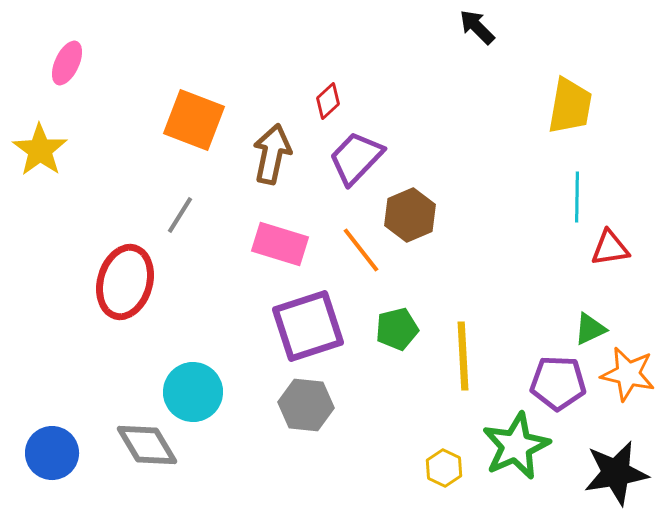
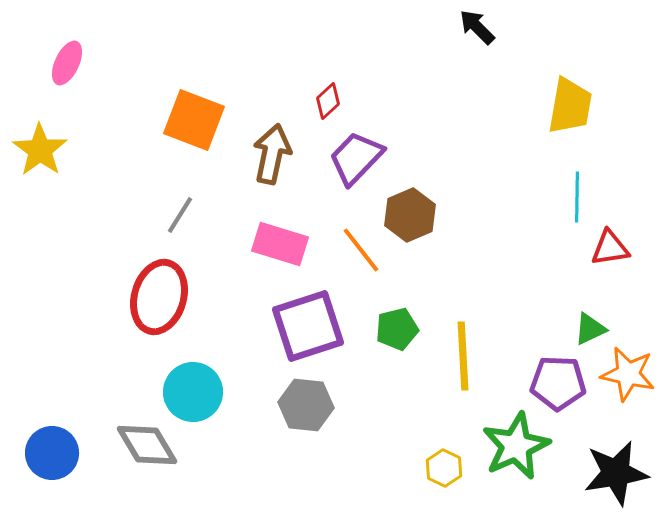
red ellipse: moved 34 px right, 15 px down
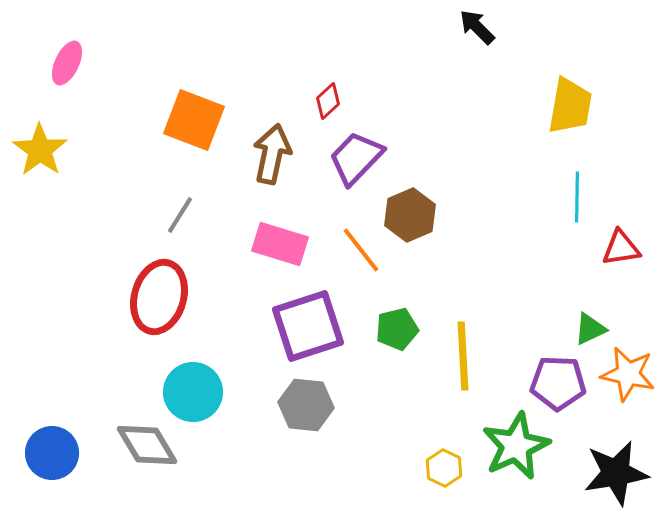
red triangle: moved 11 px right
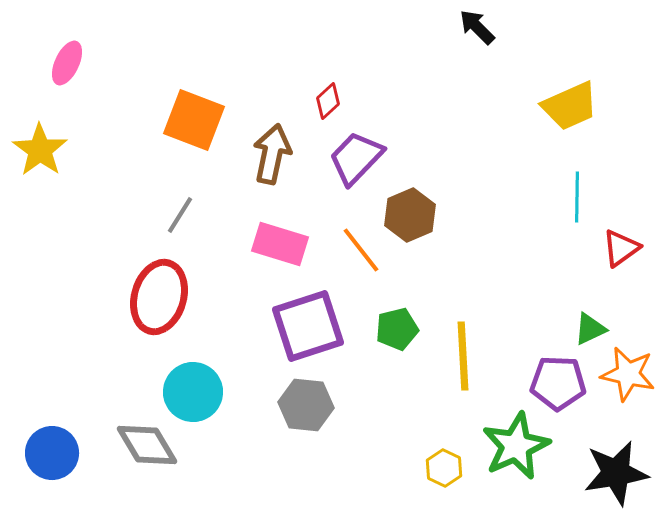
yellow trapezoid: rotated 56 degrees clockwise
red triangle: rotated 27 degrees counterclockwise
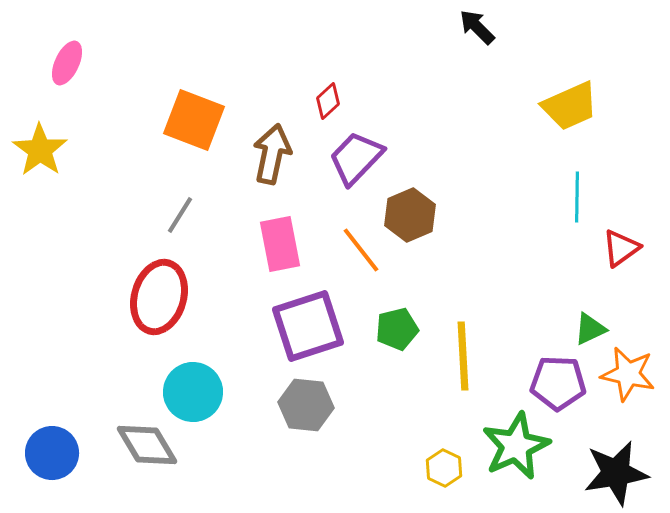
pink rectangle: rotated 62 degrees clockwise
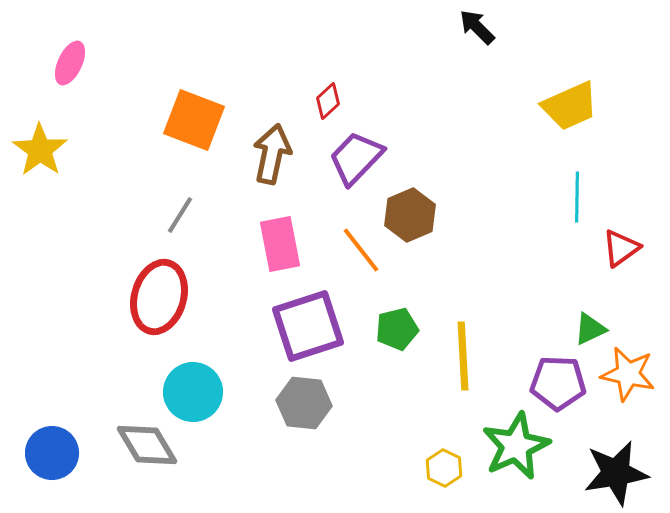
pink ellipse: moved 3 px right
gray hexagon: moved 2 px left, 2 px up
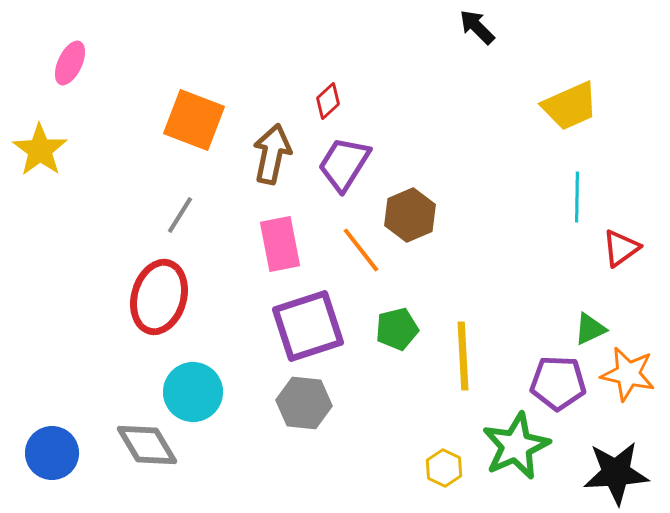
purple trapezoid: moved 12 px left, 6 px down; rotated 12 degrees counterclockwise
black star: rotated 6 degrees clockwise
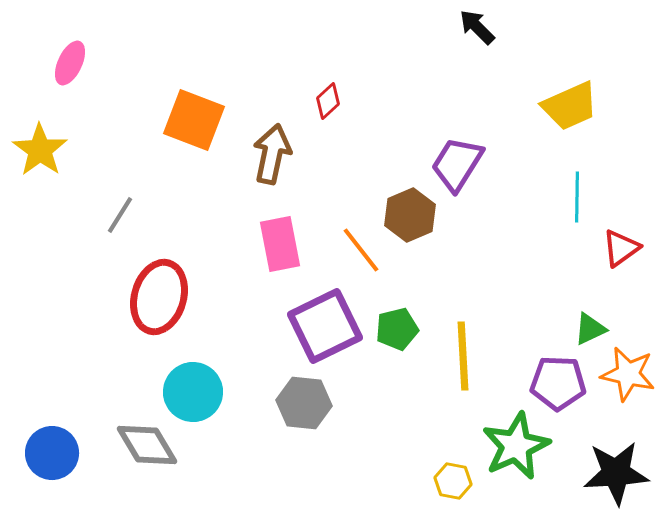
purple trapezoid: moved 113 px right
gray line: moved 60 px left
purple square: moved 17 px right; rotated 8 degrees counterclockwise
yellow hexagon: moved 9 px right, 13 px down; rotated 15 degrees counterclockwise
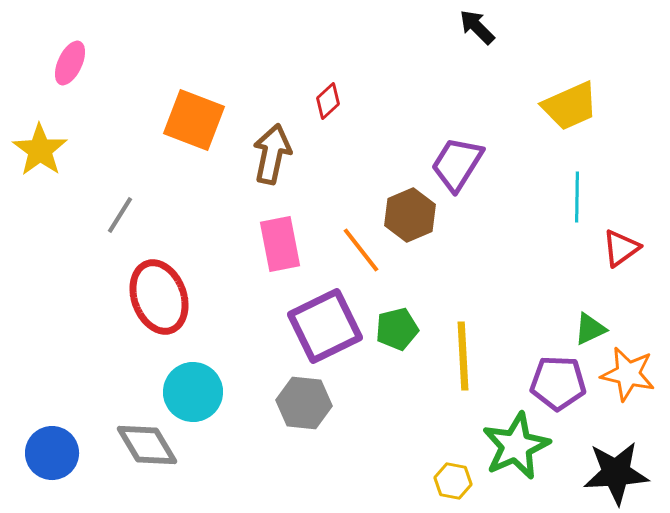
red ellipse: rotated 36 degrees counterclockwise
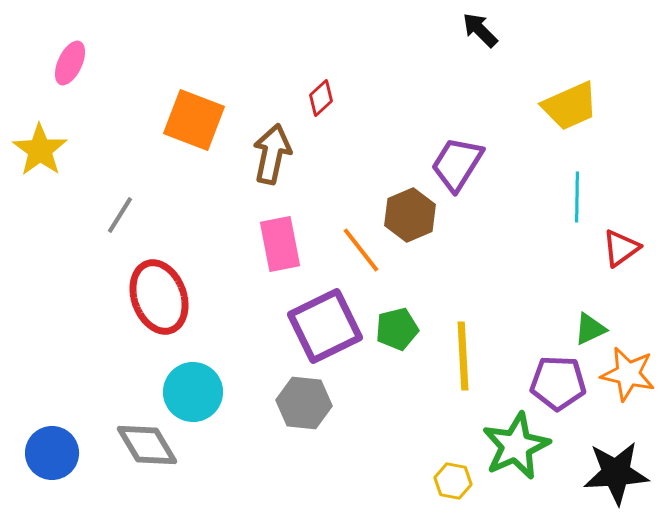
black arrow: moved 3 px right, 3 px down
red diamond: moved 7 px left, 3 px up
